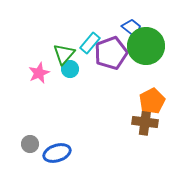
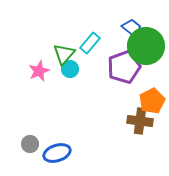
purple pentagon: moved 13 px right, 14 px down
pink star: moved 2 px up
brown cross: moved 5 px left, 1 px up
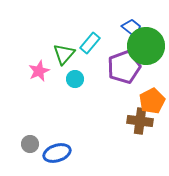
cyan circle: moved 5 px right, 10 px down
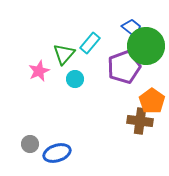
orange pentagon: rotated 10 degrees counterclockwise
